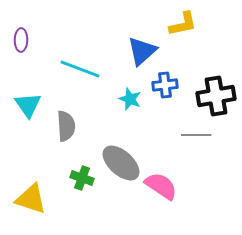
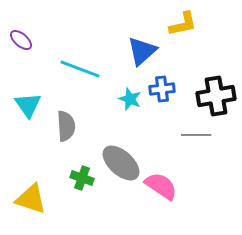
purple ellipse: rotated 50 degrees counterclockwise
blue cross: moved 3 px left, 4 px down
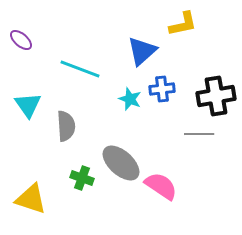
gray line: moved 3 px right, 1 px up
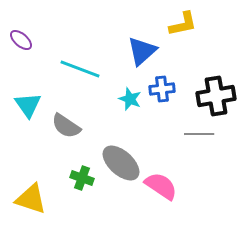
gray semicircle: rotated 128 degrees clockwise
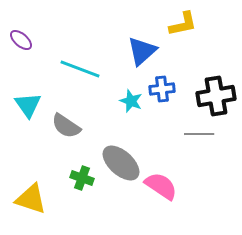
cyan star: moved 1 px right, 2 px down
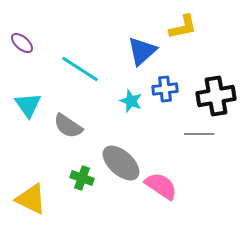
yellow L-shape: moved 3 px down
purple ellipse: moved 1 px right, 3 px down
cyan line: rotated 12 degrees clockwise
blue cross: moved 3 px right
gray semicircle: moved 2 px right
yellow triangle: rotated 8 degrees clockwise
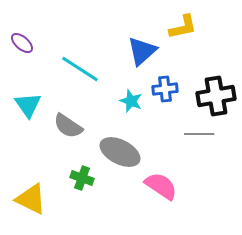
gray ellipse: moved 1 px left, 11 px up; rotated 15 degrees counterclockwise
